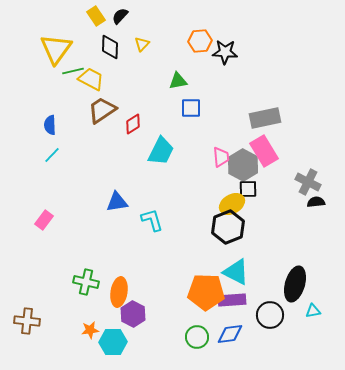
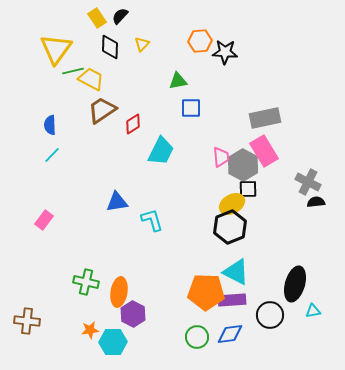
yellow rectangle at (96, 16): moved 1 px right, 2 px down
black hexagon at (228, 227): moved 2 px right
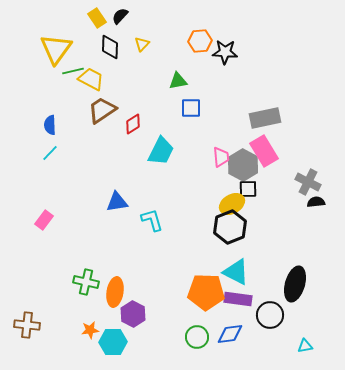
cyan line at (52, 155): moved 2 px left, 2 px up
orange ellipse at (119, 292): moved 4 px left
purple rectangle at (232, 300): moved 6 px right, 1 px up; rotated 12 degrees clockwise
cyan triangle at (313, 311): moved 8 px left, 35 px down
brown cross at (27, 321): moved 4 px down
